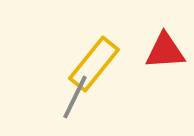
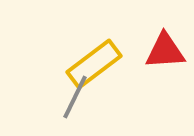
yellow rectangle: rotated 14 degrees clockwise
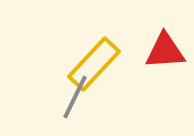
yellow rectangle: rotated 10 degrees counterclockwise
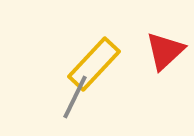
red triangle: rotated 39 degrees counterclockwise
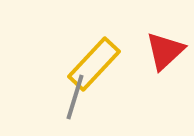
gray line: rotated 9 degrees counterclockwise
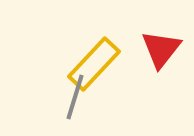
red triangle: moved 4 px left, 2 px up; rotated 9 degrees counterclockwise
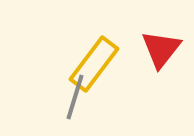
yellow rectangle: rotated 6 degrees counterclockwise
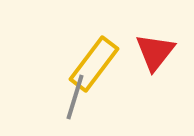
red triangle: moved 6 px left, 3 px down
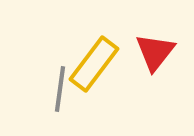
gray line: moved 15 px left, 8 px up; rotated 9 degrees counterclockwise
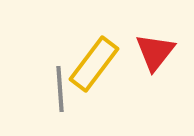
gray line: rotated 12 degrees counterclockwise
